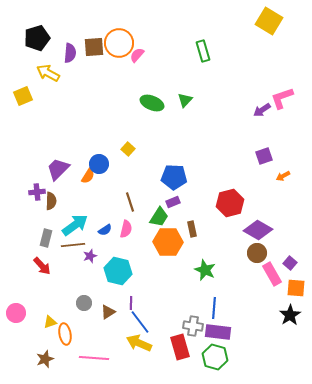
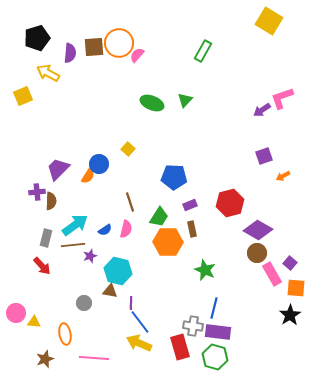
green rectangle at (203, 51): rotated 45 degrees clockwise
purple rectangle at (173, 202): moved 17 px right, 3 px down
blue line at (214, 308): rotated 10 degrees clockwise
brown triangle at (108, 312): moved 2 px right, 21 px up; rotated 42 degrees clockwise
yellow triangle at (50, 322): moved 16 px left; rotated 24 degrees clockwise
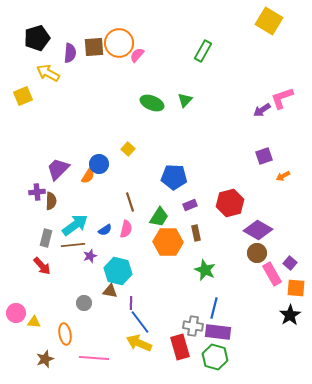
brown rectangle at (192, 229): moved 4 px right, 4 px down
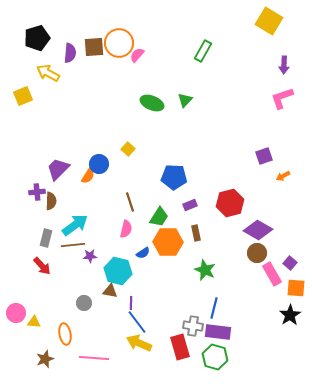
purple arrow at (262, 110): moved 22 px right, 45 px up; rotated 54 degrees counterclockwise
blue semicircle at (105, 230): moved 38 px right, 23 px down
purple star at (90, 256): rotated 16 degrees clockwise
blue line at (140, 322): moved 3 px left
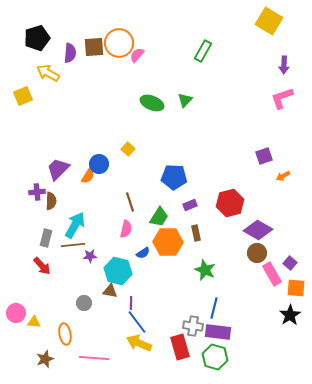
cyan arrow at (75, 225): rotated 24 degrees counterclockwise
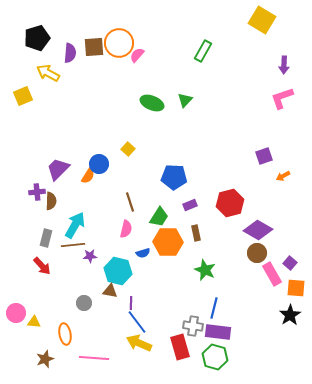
yellow square at (269, 21): moved 7 px left, 1 px up
blue semicircle at (143, 253): rotated 16 degrees clockwise
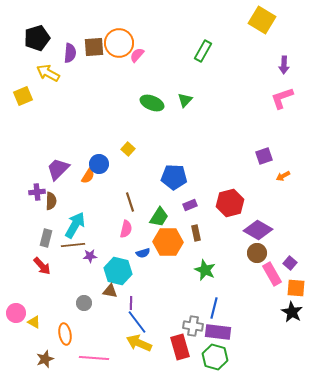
black star at (290, 315): moved 2 px right, 3 px up; rotated 10 degrees counterclockwise
yellow triangle at (34, 322): rotated 24 degrees clockwise
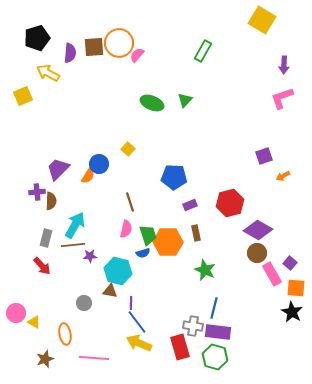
green trapezoid at (159, 217): moved 11 px left, 18 px down; rotated 50 degrees counterclockwise
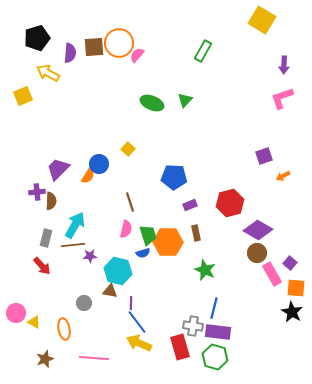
orange ellipse at (65, 334): moved 1 px left, 5 px up
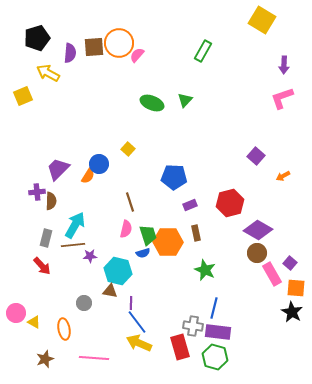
purple square at (264, 156): moved 8 px left; rotated 30 degrees counterclockwise
